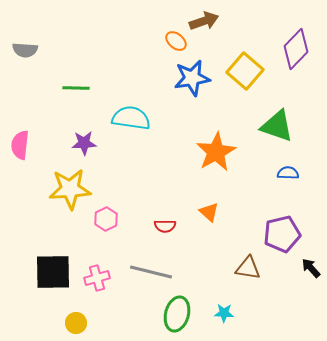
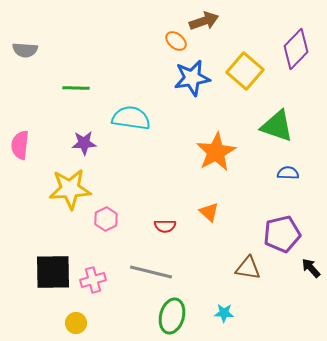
pink cross: moved 4 px left, 2 px down
green ellipse: moved 5 px left, 2 px down
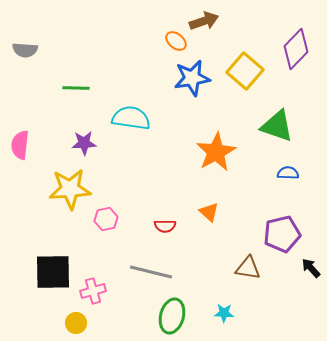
pink hexagon: rotated 15 degrees clockwise
pink cross: moved 11 px down
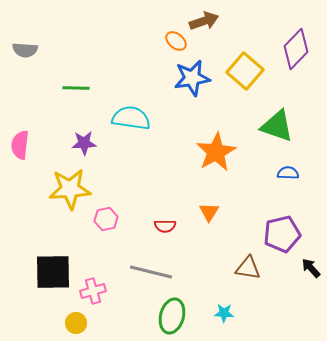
orange triangle: rotated 20 degrees clockwise
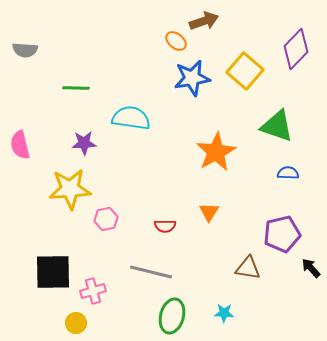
pink semicircle: rotated 20 degrees counterclockwise
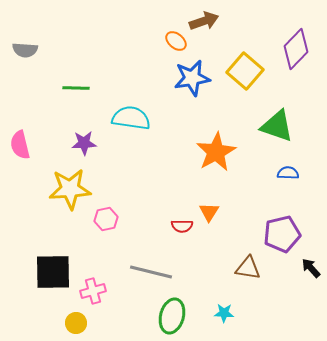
red semicircle: moved 17 px right
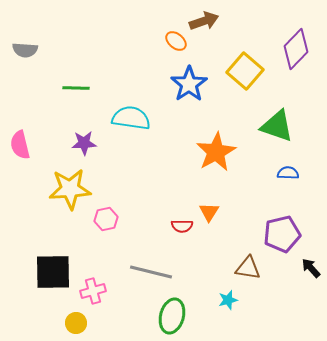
blue star: moved 3 px left, 6 px down; rotated 24 degrees counterclockwise
cyan star: moved 4 px right, 13 px up; rotated 18 degrees counterclockwise
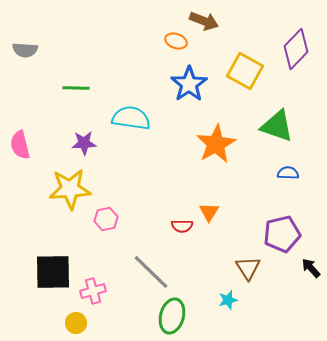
brown arrow: rotated 40 degrees clockwise
orange ellipse: rotated 20 degrees counterclockwise
yellow square: rotated 12 degrees counterclockwise
orange star: moved 8 px up
brown triangle: rotated 48 degrees clockwise
gray line: rotated 30 degrees clockwise
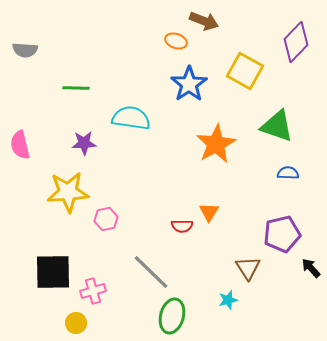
purple diamond: moved 7 px up
yellow star: moved 2 px left, 3 px down
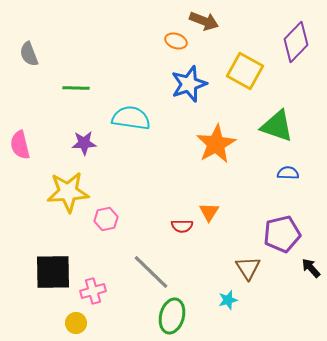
gray semicircle: moved 4 px right, 4 px down; rotated 65 degrees clockwise
blue star: rotated 15 degrees clockwise
